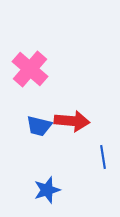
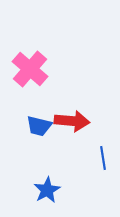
blue line: moved 1 px down
blue star: rotated 12 degrees counterclockwise
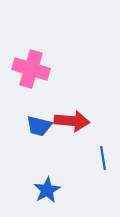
pink cross: moved 1 px right; rotated 24 degrees counterclockwise
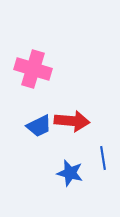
pink cross: moved 2 px right
blue trapezoid: rotated 40 degrees counterclockwise
blue star: moved 23 px right, 17 px up; rotated 28 degrees counterclockwise
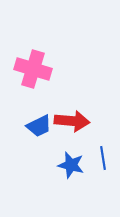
blue star: moved 1 px right, 8 px up
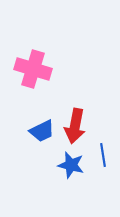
red arrow: moved 3 px right, 5 px down; rotated 96 degrees clockwise
blue trapezoid: moved 3 px right, 5 px down
blue line: moved 3 px up
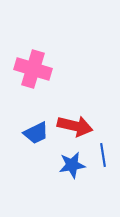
red arrow: rotated 88 degrees counterclockwise
blue trapezoid: moved 6 px left, 2 px down
blue star: moved 1 px right; rotated 24 degrees counterclockwise
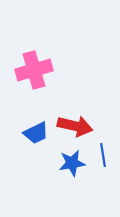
pink cross: moved 1 px right, 1 px down; rotated 33 degrees counterclockwise
blue star: moved 2 px up
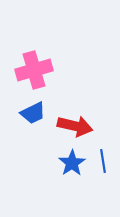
blue trapezoid: moved 3 px left, 20 px up
blue line: moved 6 px down
blue star: rotated 24 degrees counterclockwise
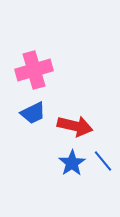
blue line: rotated 30 degrees counterclockwise
